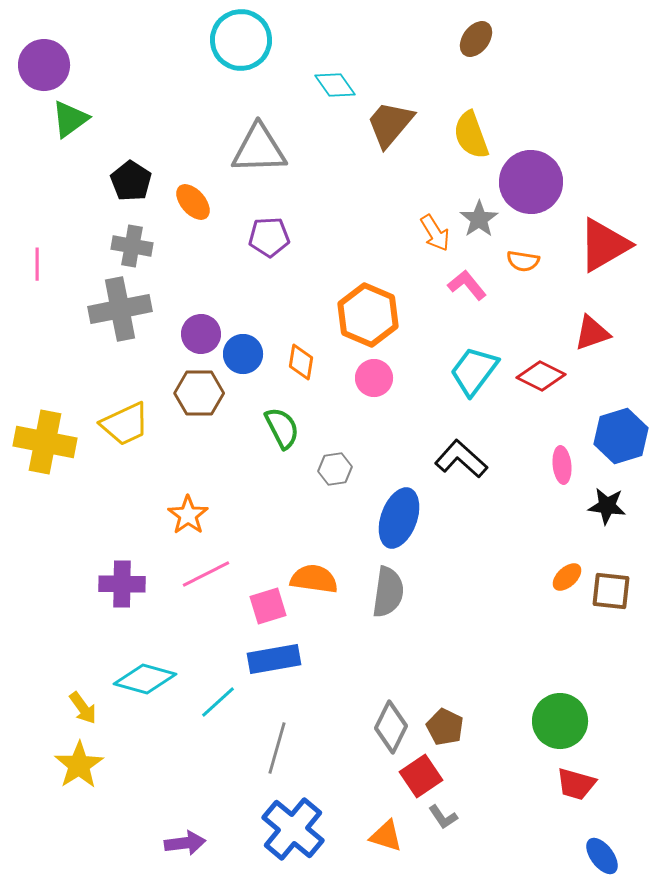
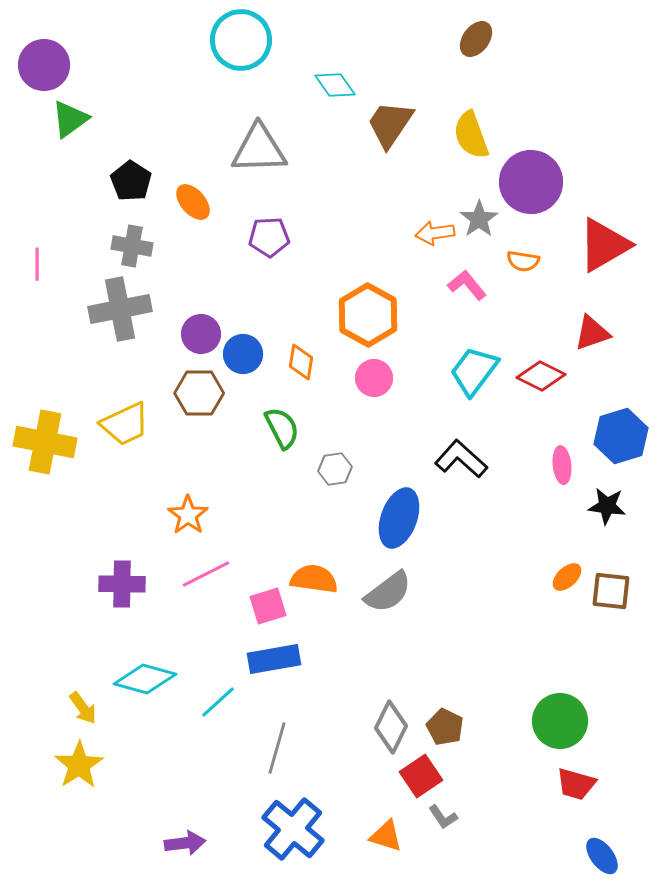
brown trapezoid at (390, 124): rotated 6 degrees counterclockwise
orange arrow at (435, 233): rotated 114 degrees clockwise
orange hexagon at (368, 315): rotated 6 degrees clockwise
gray semicircle at (388, 592): rotated 45 degrees clockwise
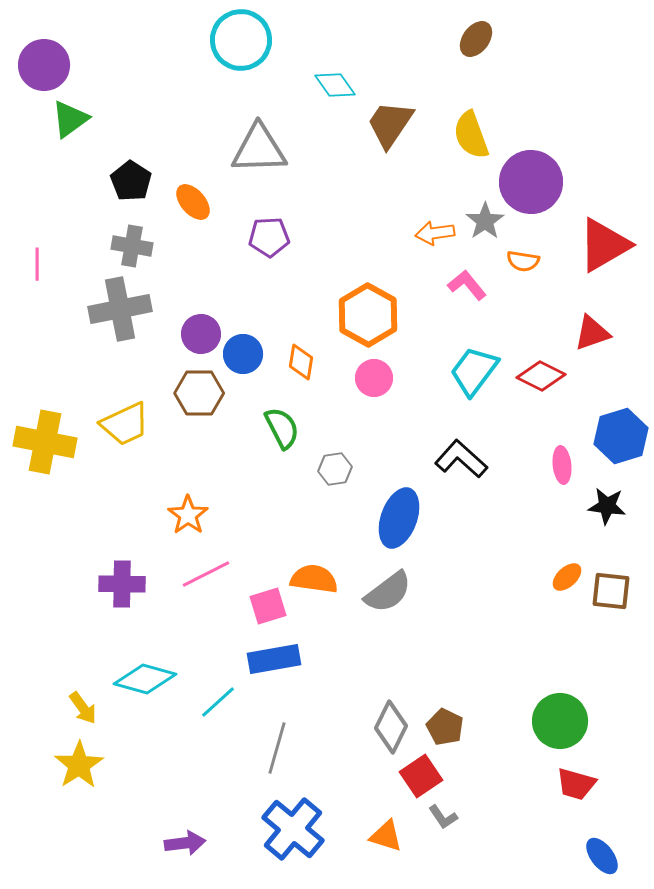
gray star at (479, 219): moved 6 px right, 2 px down
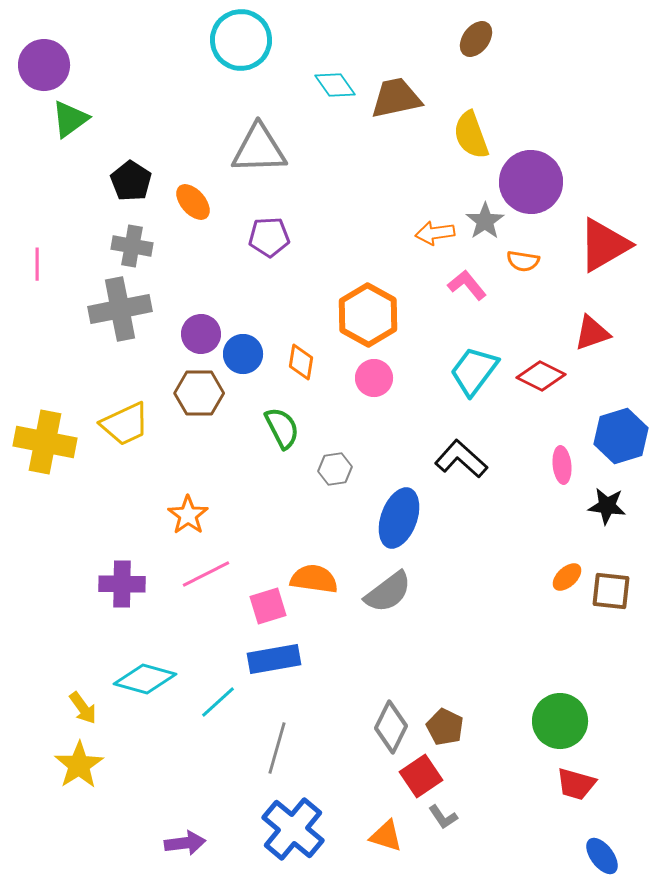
brown trapezoid at (390, 124): moved 6 px right, 26 px up; rotated 44 degrees clockwise
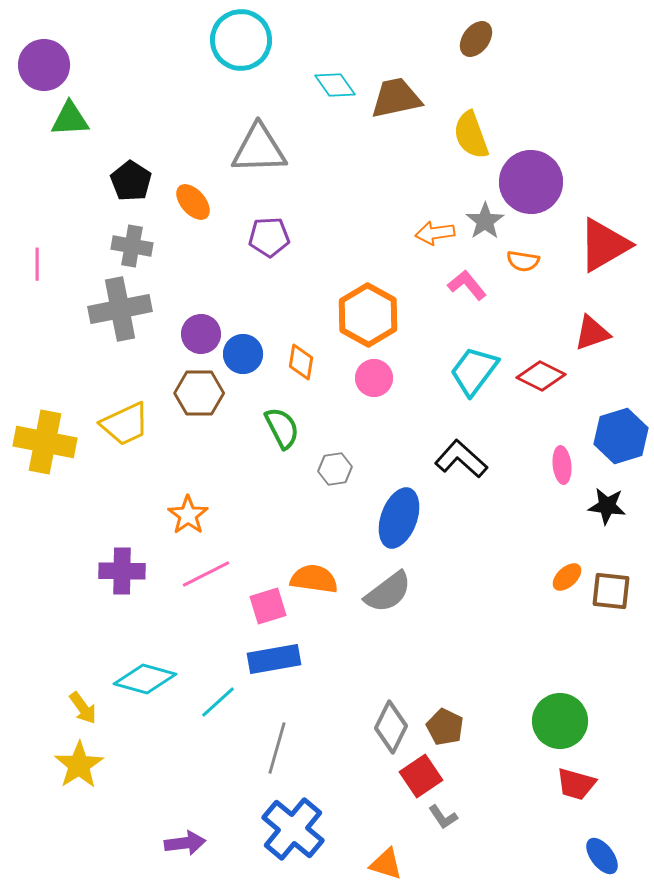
green triangle at (70, 119): rotated 33 degrees clockwise
purple cross at (122, 584): moved 13 px up
orange triangle at (386, 836): moved 28 px down
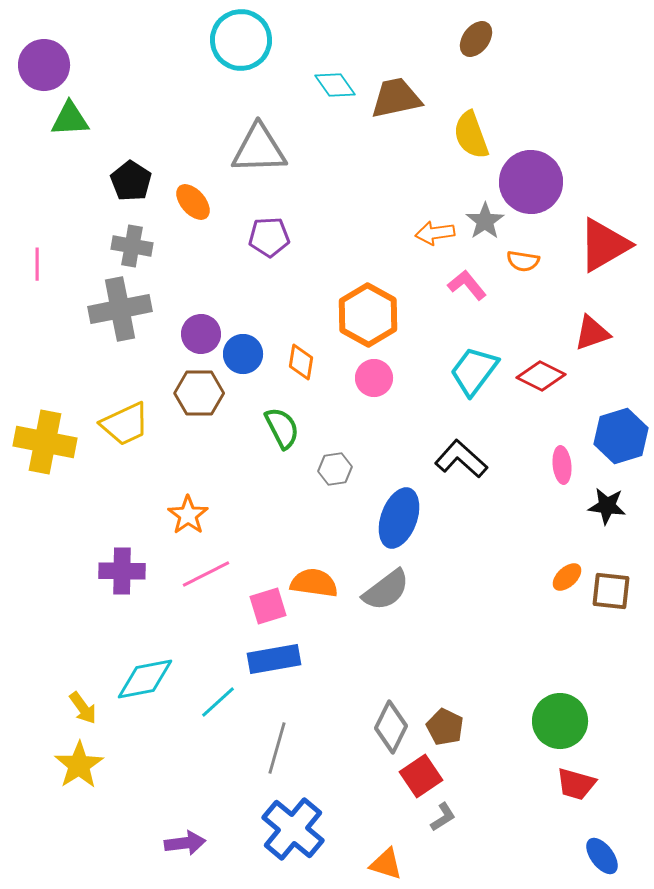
orange semicircle at (314, 579): moved 4 px down
gray semicircle at (388, 592): moved 2 px left, 2 px up
cyan diamond at (145, 679): rotated 26 degrees counterclockwise
gray L-shape at (443, 817): rotated 88 degrees counterclockwise
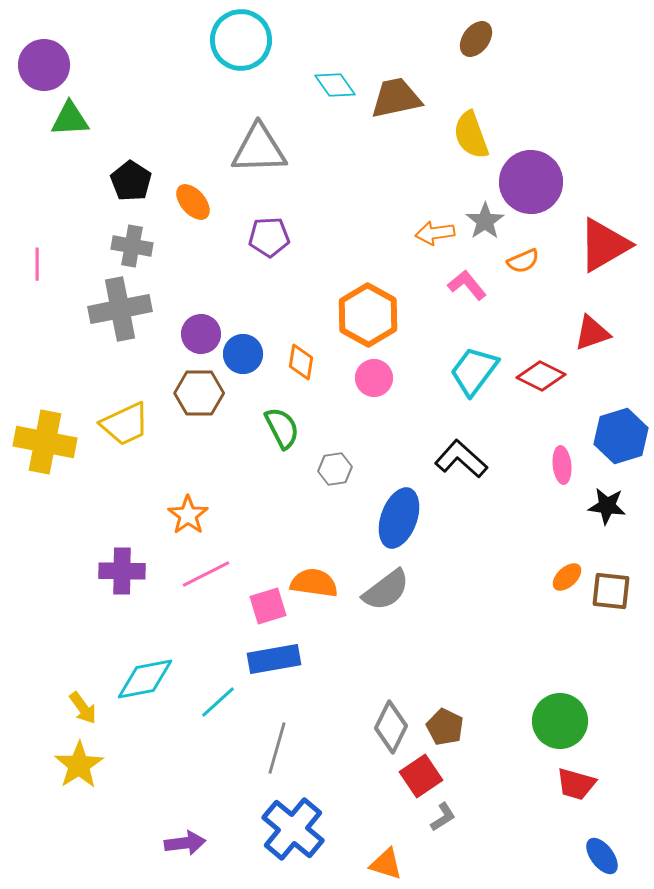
orange semicircle at (523, 261): rotated 32 degrees counterclockwise
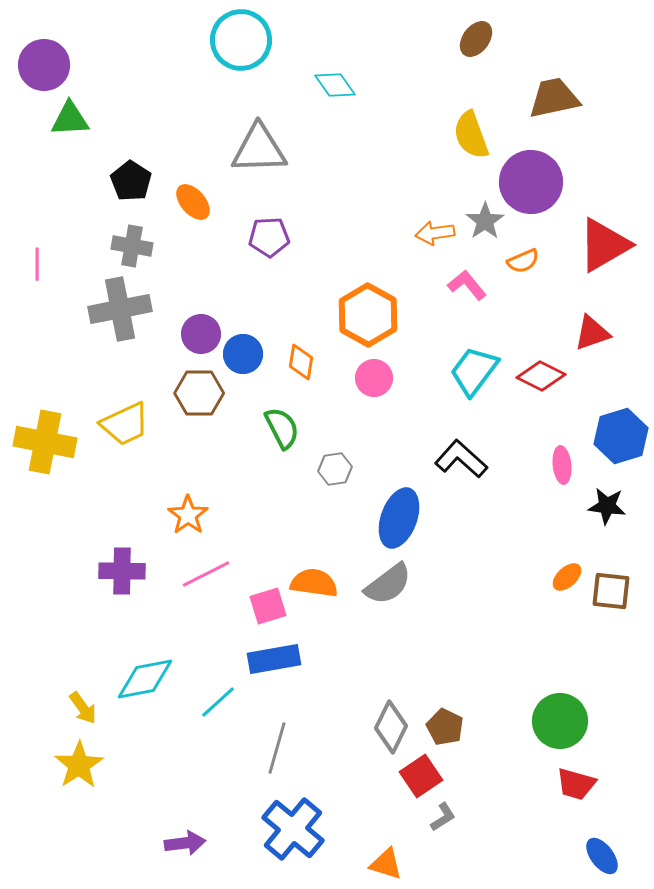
brown trapezoid at (396, 98): moved 158 px right
gray semicircle at (386, 590): moved 2 px right, 6 px up
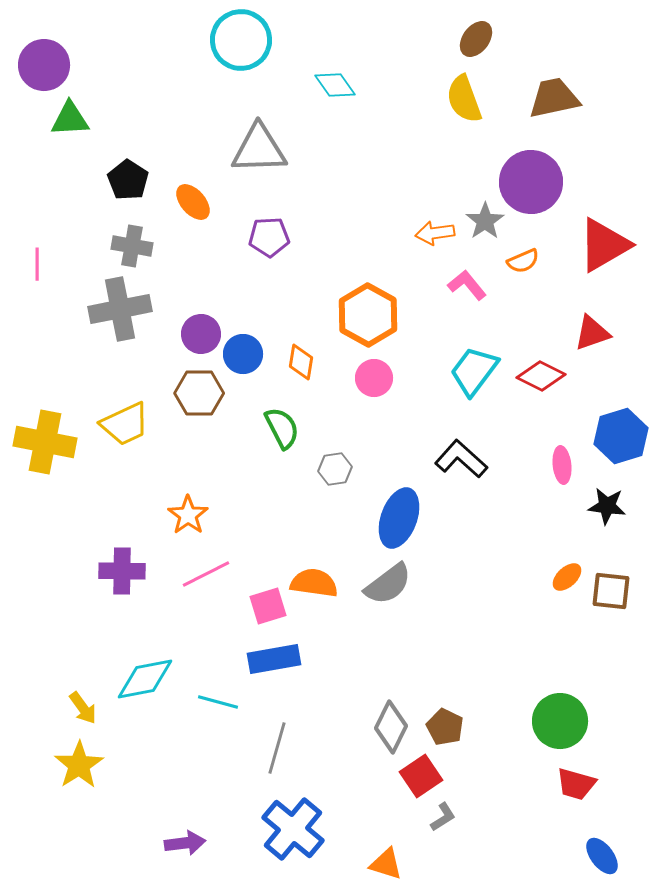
yellow semicircle at (471, 135): moved 7 px left, 36 px up
black pentagon at (131, 181): moved 3 px left, 1 px up
cyan line at (218, 702): rotated 57 degrees clockwise
